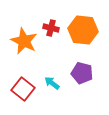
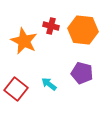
red cross: moved 2 px up
cyan arrow: moved 3 px left, 1 px down
red square: moved 7 px left
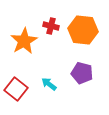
orange star: rotated 16 degrees clockwise
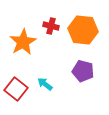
orange star: moved 1 px left, 1 px down
purple pentagon: moved 1 px right, 2 px up
cyan arrow: moved 4 px left
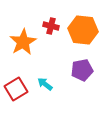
purple pentagon: moved 1 px left, 1 px up; rotated 25 degrees counterclockwise
red square: rotated 20 degrees clockwise
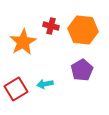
purple pentagon: rotated 20 degrees counterclockwise
cyan arrow: rotated 49 degrees counterclockwise
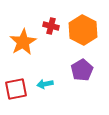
orange hexagon: rotated 20 degrees clockwise
red square: rotated 20 degrees clockwise
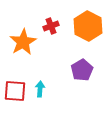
red cross: rotated 35 degrees counterclockwise
orange hexagon: moved 5 px right, 4 px up
cyan arrow: moved 5 px left, 5 px down; rotated 105 degrees clockwise
red square: moved 1 px left, 2 px down; rotated 15 degrees clockwise
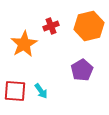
orange hexagon: moved 1 px right; rotated 20 degrees clockwise
orange star: moved 1 px right, 2 px down
cyan arrow: moved 1 px right, 2 px down; rotated 140 degrees clockwise
